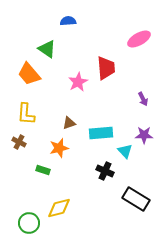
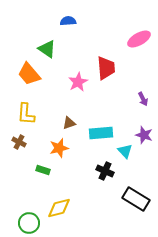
purple star: rotated 18 degrees clockwise
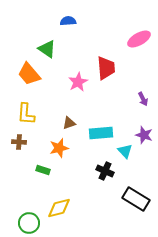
brown cross: rotated 24 degrees counterclockwise
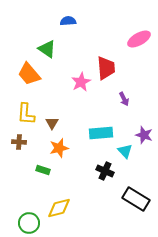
pink star: moved 3 px right
purple arrow: moved 19 px left
brown triangle: moved 17 px left; rotated 40 degrees counterclockwise
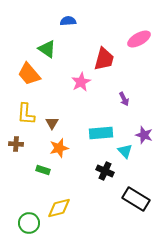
red trapezoid: moved 2 px left, 9 px up; rotated 20 degrees clockwise
brown cross: moved 3 px left, 2 px down
